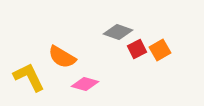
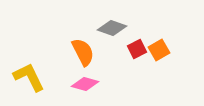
gray diamond: moved 6 px left, 4 px up
orange square: moved 1 px left
orange semicircle: moved 21 px right, 5 px up; rotated 148 degrees counterclockwise
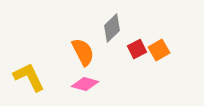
gray diamond: rotated 64 degrees counterclockwise
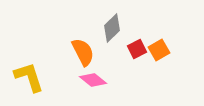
yellow L-shape: rotated 8 degrees clockwise
pink diamond: moved 8 px right, 4 px up; rotated 24 degrees clockwise
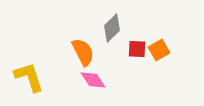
red square: rotated 30 degrees clockwise
pink diamond: rotated 16 degrees clockwise
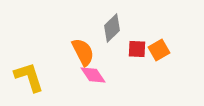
pink diamond: moved 5 px up
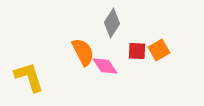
gray diamond: moved 5 px up; rotated 12 degrees counterclockwise
red square: moved 2 px down
pink diamond: moved 12 px right, 9 px up
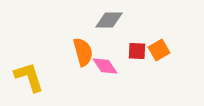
gray diamond: moved 3 px left, 3 px up; rotated 56 degrees clockwise
orange semicircle: rotated 12 degrees clockwise
